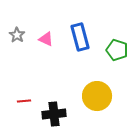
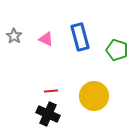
gray star: moved 3 px left, 1 px down
yellow circle: moved 3 px left
red line: moved 27 px right, 10 px up
black cross: moved 6 px left; rotated 30 degrees clockwise
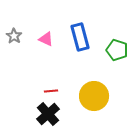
black cross: rotated 25 degrees clockwise
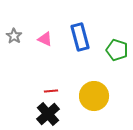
pink triangle: moved 1 px left
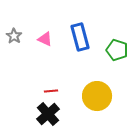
yellow circle: moved 3 px right
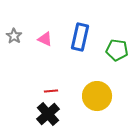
blue rectangle: rotated 28 degrees clockwise
green pentagon: rotated 10 degrees counterclockwise
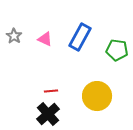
blue rectangle: rotated 16 degrees clockwise
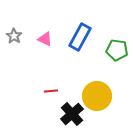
black cross: moved 24 px right
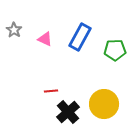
gray star: moved 6 px up
green pentagon: moved 2 px left; rotated 10 degrees counterclockwise
yellow circle: moved 7 px right, 8 px down
black cross: moved 4 px left, 2 px up
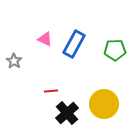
gray star: moved 31 px down
blue rectangle: moved 6 px left, 7 px down
black cross: moved 1 px left, 1 px down
